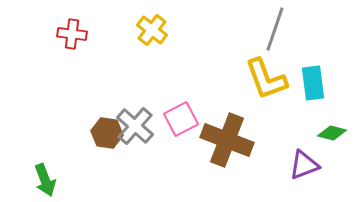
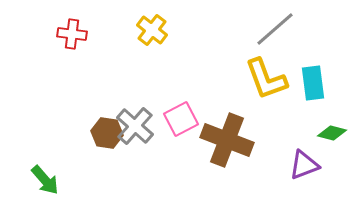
gray line: rotated 30 degrees clockwise
green arrow: rotated 20 degrees counterclockwise
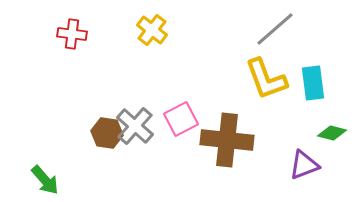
brown cross: rotated 15 degrees counterclockwise
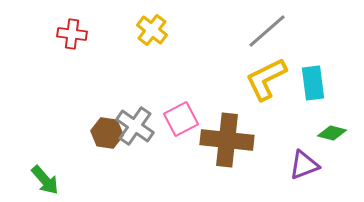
gray line: moved 8 px left, 2 px down
yellow L-shape: rotated 84 degrees clockwise
gray cross: rotated 6 degrees counterclockwise
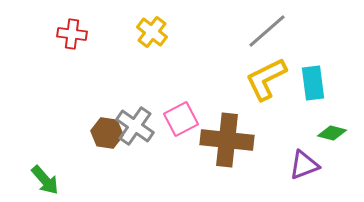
yellow cross: moved 2 px down
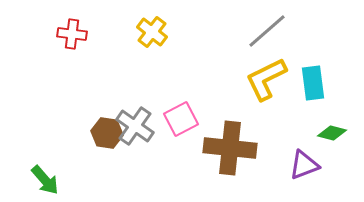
brown cross: moved 3 px right, 8 px down
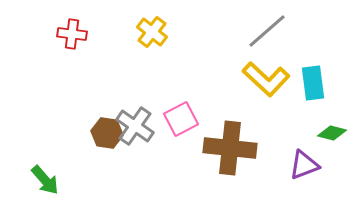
yellow L-shape: rotated 111 degrees counterclockwise
